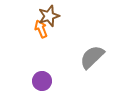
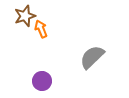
brown star: moved 24 px left
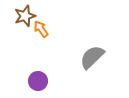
orange arrow: rotated 12 degrees counterclockwise
purple circle: moved 4 px left
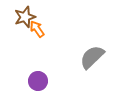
brown star: moved 1 px down
orange arrow: moved 4 px left
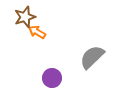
orange arrow: moved 3 px down; rotated 24 degrees counterclockwise
purple circle: moved 14 px right, 3 px up
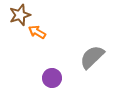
brown star: moved 5 px left, 2 px up
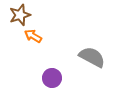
orange arrow: moved 4 px left, 4 px down
gray semicircle: rotated 72 degrees clockwise
